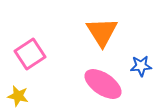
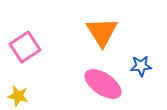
pink square: moved 5 px left, 7 px up
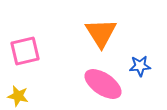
orange triangle: moved 1 px left, 1 px down
pink square: moved 4 px down; rotated 20 degrees clockwise
blue star: moved 1 px left
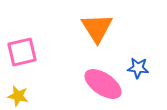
orange triangle: moved 4 px left, 5 px up
pink square: moved 3 px left, 1 px down
blue star: moved 2 px left, 2 px down; rotated 10 degrees clockwise
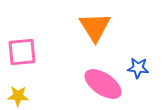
orange triangle: moved 2 px left, 1 px up
pink square: rotated 8 degrees clockwise
yellow star: rotated 10 degrees counterclockwise
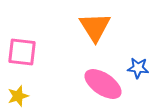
pink square: rotated 12 degrees clockwise
yellow star: rotated 20 degrees counterclockwise
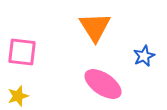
blue star: moved 6 px right, 12 px up; rotated 30 degrees counterclockwise
